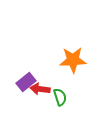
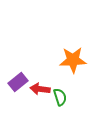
purple rectangle: moved 8 px left
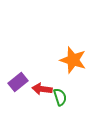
orange star: rotated 20 degrees clockwise
red arrow: moved 2 px right
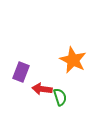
orange star: rotated 8 degrees clockwise
purple rectangle: moved 3 px right, 10 px up; rotated 30 degrees counterclockwise
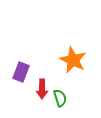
red arrow: rotated 96 degrees counterclockwise
green semicircle: moved 1 px down
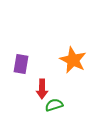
purple rectangle: moved 8 px up; rotated 12 degrees counterclockwise
green semicircle: moved 6 px left, 7 px down; rotated 90 degrees counterclockwise
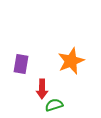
orange star: moved 2 px left, 1 px down; rotated 24 degrees clockwise
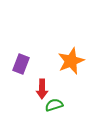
purple rectangle: rotated 12 degrees clockwise
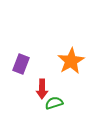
orange star: rotated 8 degrees counterclockwise
green semicircle: moved 2 px up
